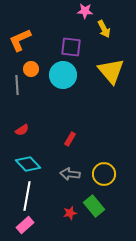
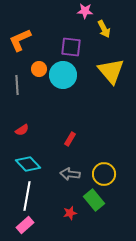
orange circle: moved 8 px right
green rectangle: moved 6 px up
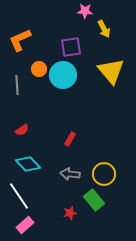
purple square: rotated 15 degrees counterclockwise
white line: moved 8 px left; rotated 44 degrees counterclockwise
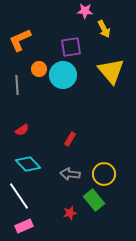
pink rectangle: moved 1 px left, 1 px down; rotated 18 degrees clockwise
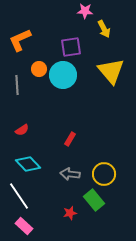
pink rectangle: rotated 66 degrees clockwise
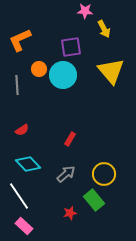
gray arrow: moved 4 px left; rotated 132 degrees clockwise
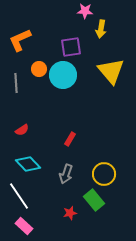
yellow arrow: moved 3 px left; rotated 36 degrees clockwise
gray line: moved 1 px left, 2 px up
gray arrow: rotated 150 degrees clockwise
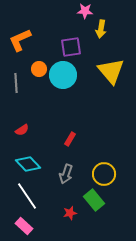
white line: moved 8 px right
